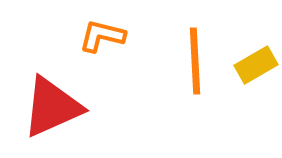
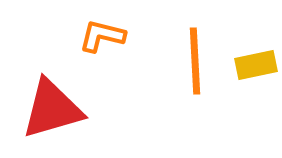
yellow rectangle: rotated 18 degrees clockwise
red triangle: moved 2 px down; rotated 8 degrees clockwise
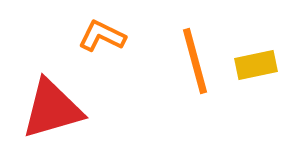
orange L-shape: rotated 12 degrees clockwise
orange line: rotated 12 degrees counterclockwise
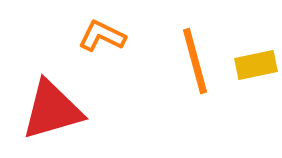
red triangle: moved 1 px down
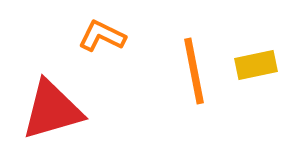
orange line: moved 1 px left, 10 px down; rotated 4 degrees clockwise
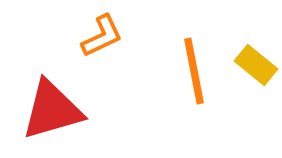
orange L-shape: rotated 129 degrees clockwise
yellow rectangle: rotated 51 degrees clockwise
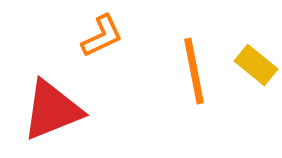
red triangle: rotated 6 degrees counterclockwise
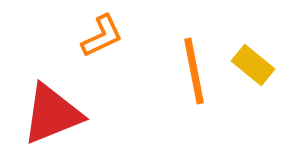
yellow rectangle: moved 3 px left
red triangle: moved 4 px down
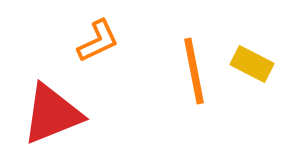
orange L-shape: moved 4 px left, 5 px down
yellow rectangle: moved 1 px left, 1 px up; rotated 12 degrees counterclockwise
